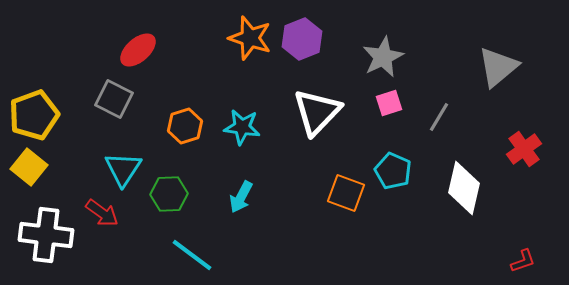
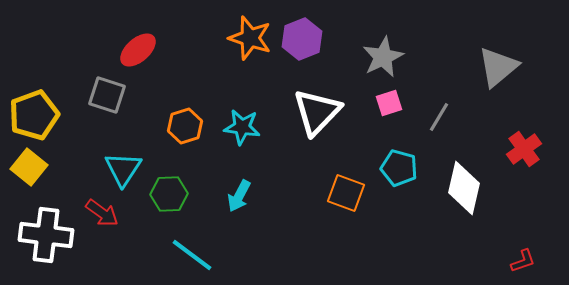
gray square: moved 7 px left, 4 px up; rotated 9 degrees counterclockwise
cyan pentagon: moved 6 px right, 3 px up; rotated 9 degrees counterclockwise
cyan arrow: moved 2 px left, 1 px up
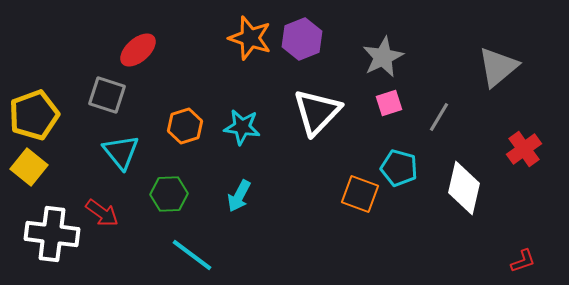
cyan triangle: moved 2 px left, 17 px up; rotated 12 degrees counterclockwise
orange square: moved 14 px right, 1 px down
white cross: moved 6 px right, 1 px up
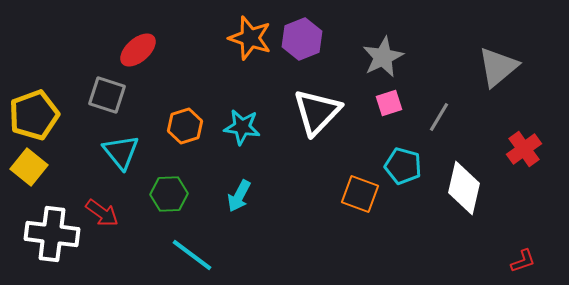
cyan pentagon: moved 4 px right, 2 px up
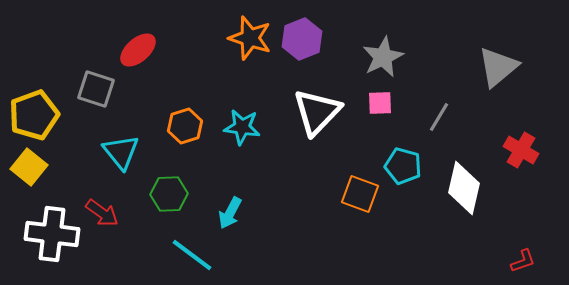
gray square: moved 11 px left, 6 px up
pink square: moved 9 px left; rotated 16 degrees clockwise
red cross: moved 3 px left, 1 px down; rotated 24 degrees counterclockwise
cyan arrow: moved 9 px left, 17 px down
